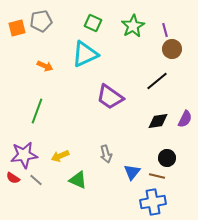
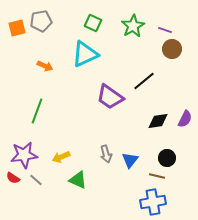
purple line: rotated 56 degrees counterclockwise
black line: moved 13 px left
yellow arrow: moved 1 px right, 1 px down
blue triangle: moved 2 px left, 12 px up
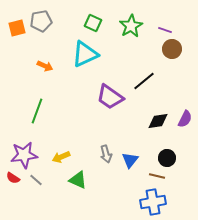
green star: moved 2 px left
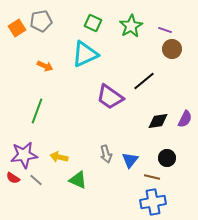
orange square: rotated 18 degrees counterclockwise
yellow arrow: moved 2 px left; rotated 36 degrees clockwise
brown line: moved 5 px left, 1 px down
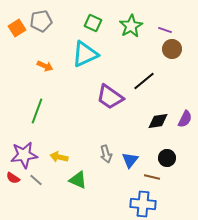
blue cross: moved 10 px left, 2 px down; rotated 15 degrees clockwise
